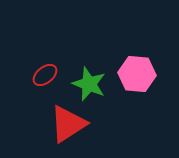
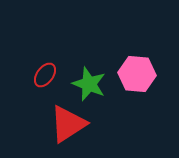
red ellipse: rotated 15 degrees counterclockwise
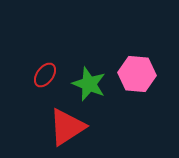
red triangle: moved 1 px left, 3 px down
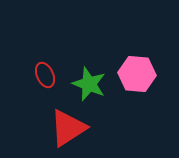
red ellipse: rotated 60 degrees counterclockwise
red triangle: moved 1 px right, 1 px down
